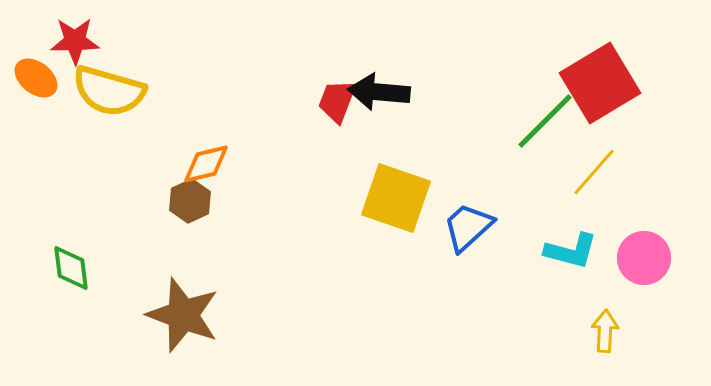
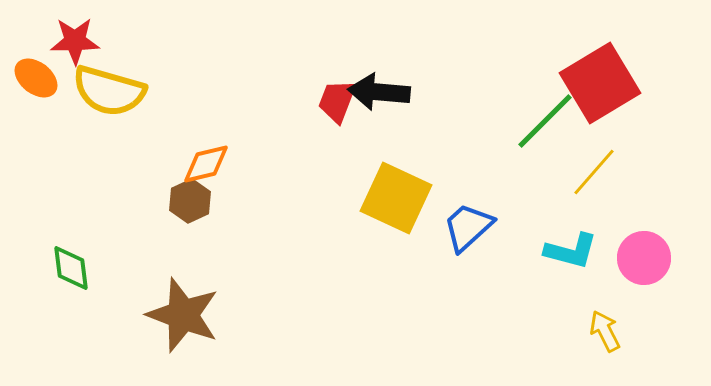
yellow square: rotated 6 degrees clockwise
yellow arrow: rotated 30 degrees counterclockwise
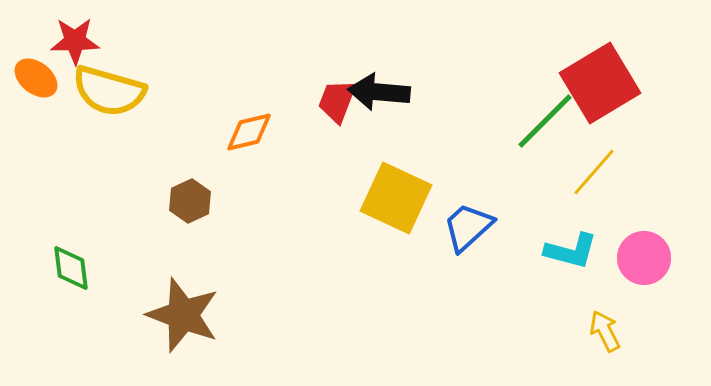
orange diamond: moved 43 px right, 32 px up
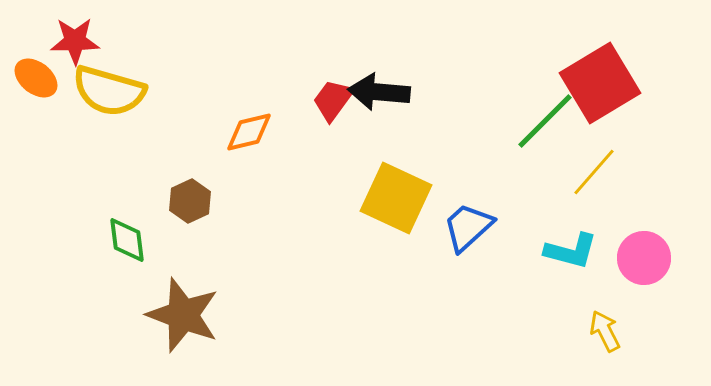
red trapezoid: moved 4 px left, 1 px up; rotated 15 degrees clockwise
green diamond: moved 56 px right, 28 px up
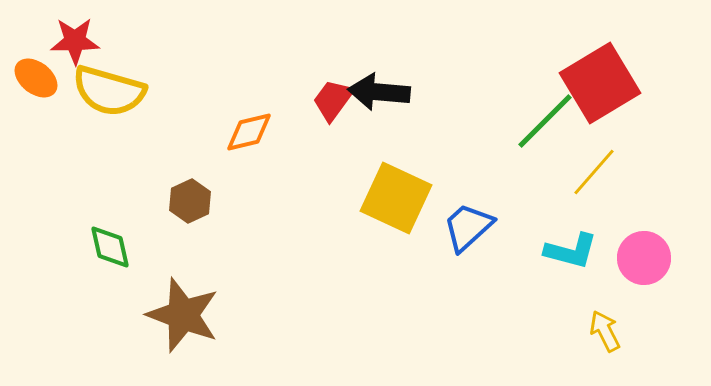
green diamond: moved 17 px left, 7 px down; rotated 6 degrees counterclockwise
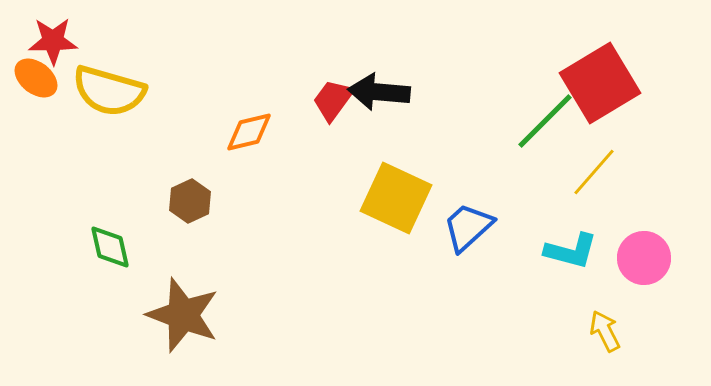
red star: moved 22 px left
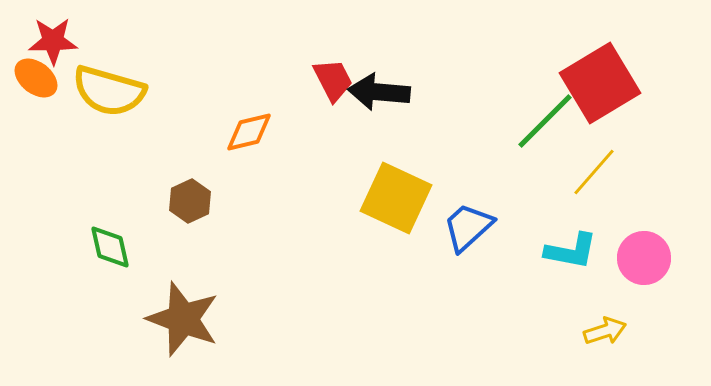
red trapezoid: moved 20 px up; rotated 117 degrees clockwise
cyan L-shape: rotated 4 degrees counterclockwise
brown star: moved 4 px down
yellow arrow: rotated 99 degrees clockwise
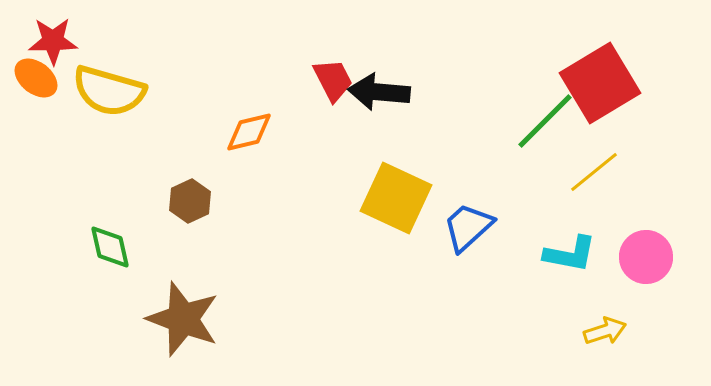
yellow line: rotated 10 degrees clockwise
cyan L-shape: moved 1 px left, 3 px down
pink circle: moved 2 px right, 1 px up
